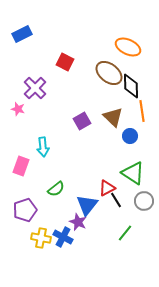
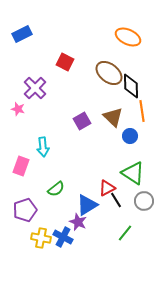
orange ellipse: moved 10 px up
blue triangle: rotated 20 degrees clockwise
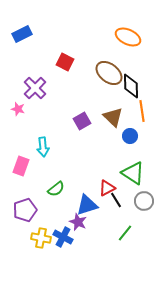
blue triangle: rotated 15 degrees clockwise
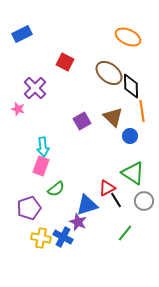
pink rectangle: moved 20 px right
purple pentagon: moved 4 px right, 2 px up
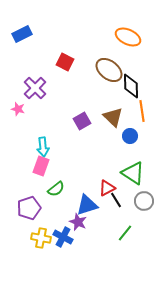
brown ellipse: moved 3 px up
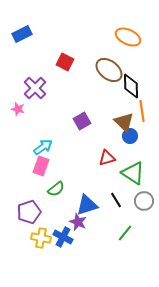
brown triangle: moved 11 px right, 5 px down
cyan arrow: rotated 120 degrees counterclockwise
red triangle: moved 30 px up; rotated 12 degrees clockwise
purple pentagon: moved 4 px down
